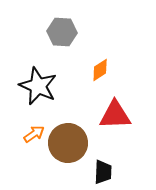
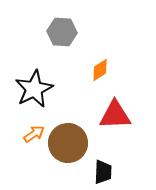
black star: moved 4 px left, 3 px down; rotated 21 degrees clockwise
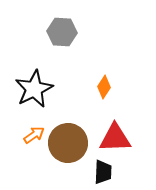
orange diamond: moved 4 px right, 17 px down; rotated 25 degrees counterclockwise
red triangle: moved 23 px down
orange arrow: moved 1 px down
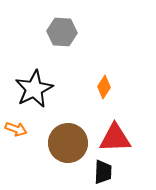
orange arrow: moved 18 px left, 6 px up; rotated 55 degrees clockwise
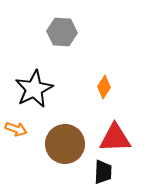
brown circle: moved 3 px left, 1 px down
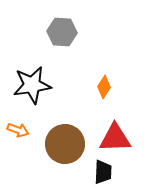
black star: moved 2 px left, 4 px up; rotated 18 degrees clockwise
orange arrow: moved 2 px right, 1 px down
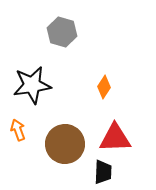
gray hexagon: rotated 12 degrees clockwise
orange arrow: rotated 130 degrees counterclockwise
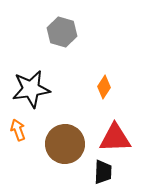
black star: moved 1 px left, 4 px down
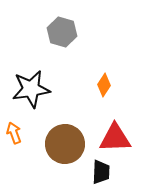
orange diamond: moved 2 px up
orange arrow: moved 4 px left, 3 px down
black trapezoid: moved 2 px left
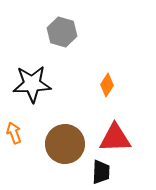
orange diamond: moved 3 px right
black star: moved 1 px right, 5 px up; rotated 6 degrees clockwise
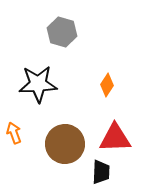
black star: moved 6 px right
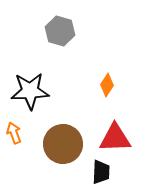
gray hexagon: moved 2 px left, 1 px up
black star: moved 8 px left, 7 px down
brown circle: moved 2 px left
